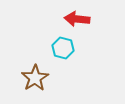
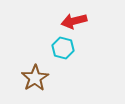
red arrow: moved 3 px left, 2 px down; rotated 20 degrees counterclockwise
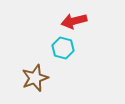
brown star: rotated 12 degrees clockwise
